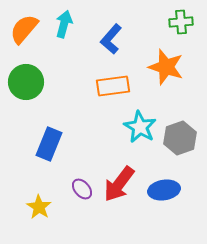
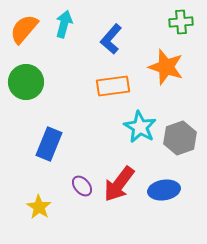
purple ellipse: moved 3 px up
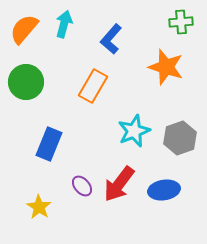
orange rectangle: moved 20 px left; rotated 52 degrees counterclockwise
cyan star: moved 6 px left, 4 px down; rotated 20 degrees clockwise
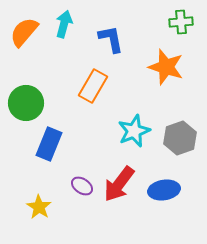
orange semicircle: moved 3 px down
blue L-shape: rotated 128 degrees clockwise
green circle: moved 21 px down
purple ellipse: rotated 15 degrees counterclockwise
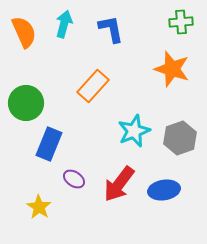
orange semicircle: rotated 116 degrees clockwise
blue L-shape: moved 10 px up
orange star: moved 6 px right, 2 px down
orange rectangle: rotated 12 degrees clockwise
purple ellipse: moved 8 px left, 7 px up
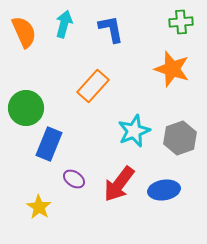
green circle: moved 5 px down
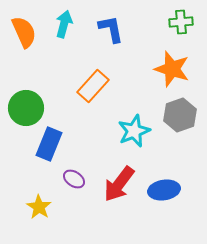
gray hexagon: moved 23 px up
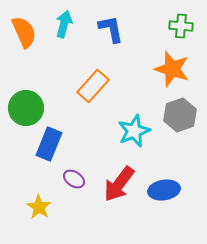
green cross: moved 4 px down; rotated 10 degrees clockwise
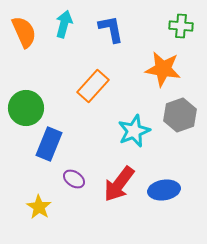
orange star: moved 9 px left; rotated 9 degrees counterclockwise
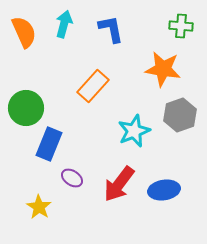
purple ellipse: moved 2 px left, 1 px up
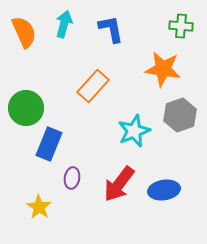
purple ellipse: rotated 65 degrees clockwise
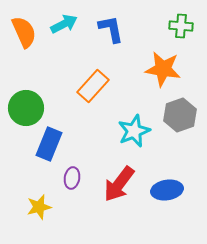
cyan arrow: rotated 48 degrees clockwise
blue ellipse: moved 3 px right
yellow star: rotated 25 degrees clockwise
